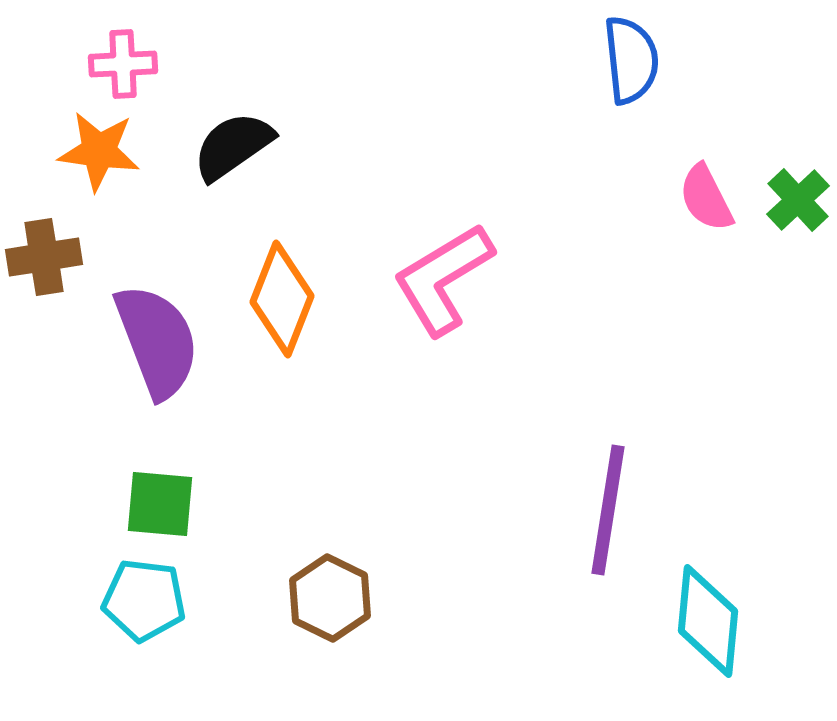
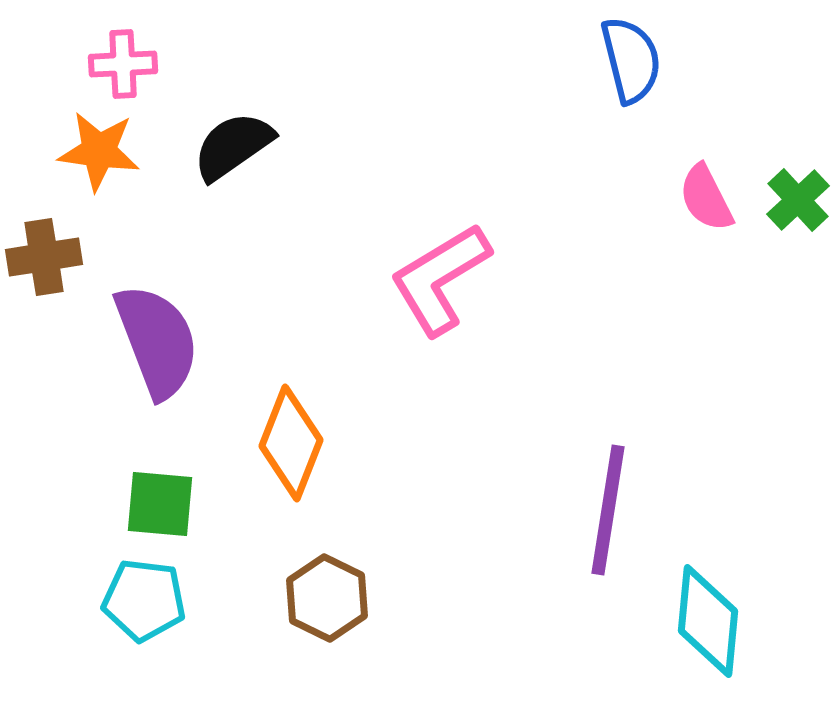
blue semicircle: rotated 8 degrees counterclockwise
pink L-shape: moved 3 px left
orange diamond: moved 9 px right, 144 px down
brown hexagon: moved 3 px left
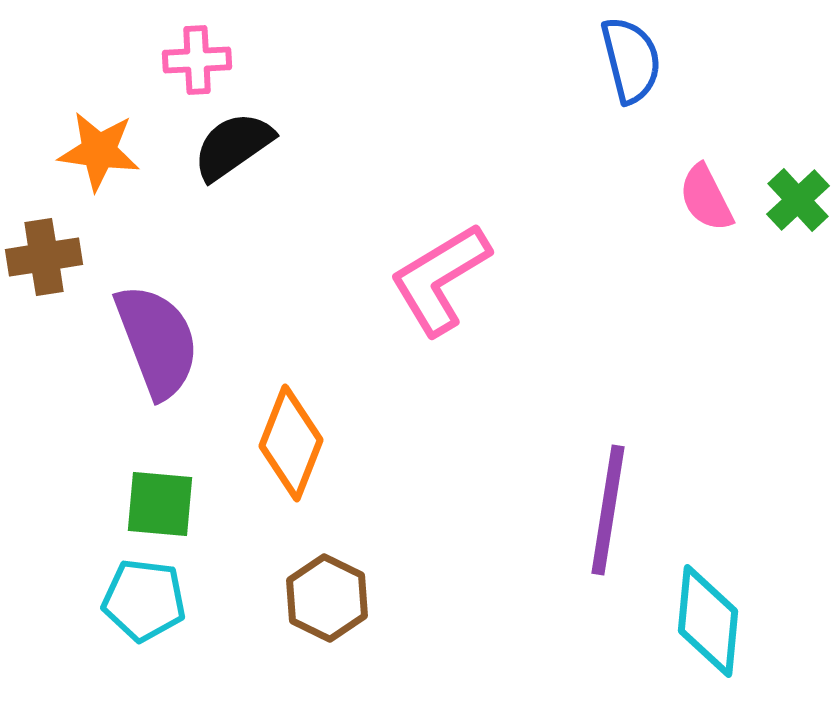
pink cross: moved 74 px right, 4 px up
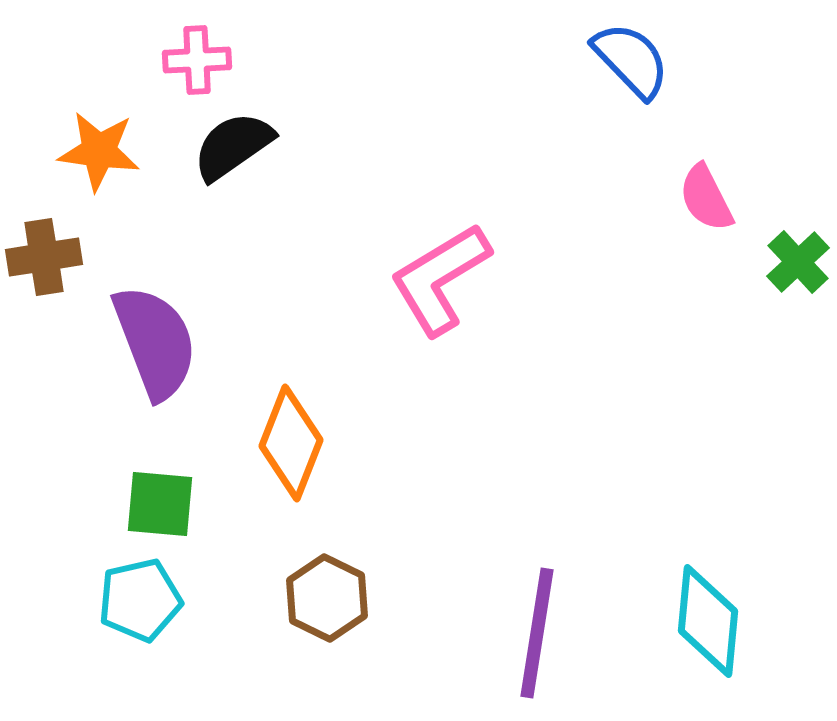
blue semicircle: rotated 30 degrees counterclockwise
green cross: moved 62 px down
purple semicircle: moved 2 px left, 1 px down
purple line: moved 71 px left, 123 px down
cyan pentagon: moved 4 px left; rotated 20 degrees counterclockwise
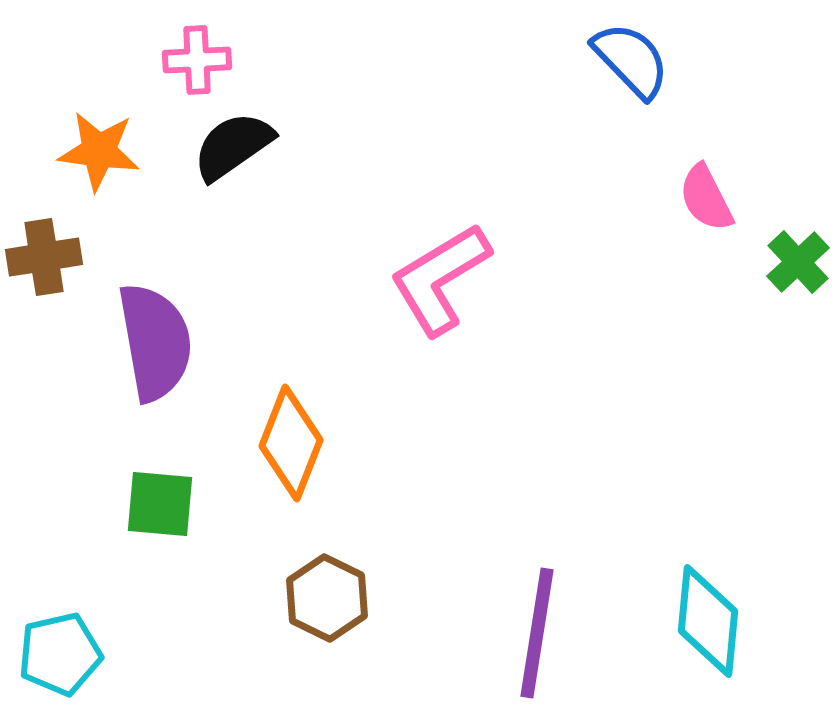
purple semicircle: rotated 11 degrees clockwise
cyan pentagon: moved 80 px left, 54 px down
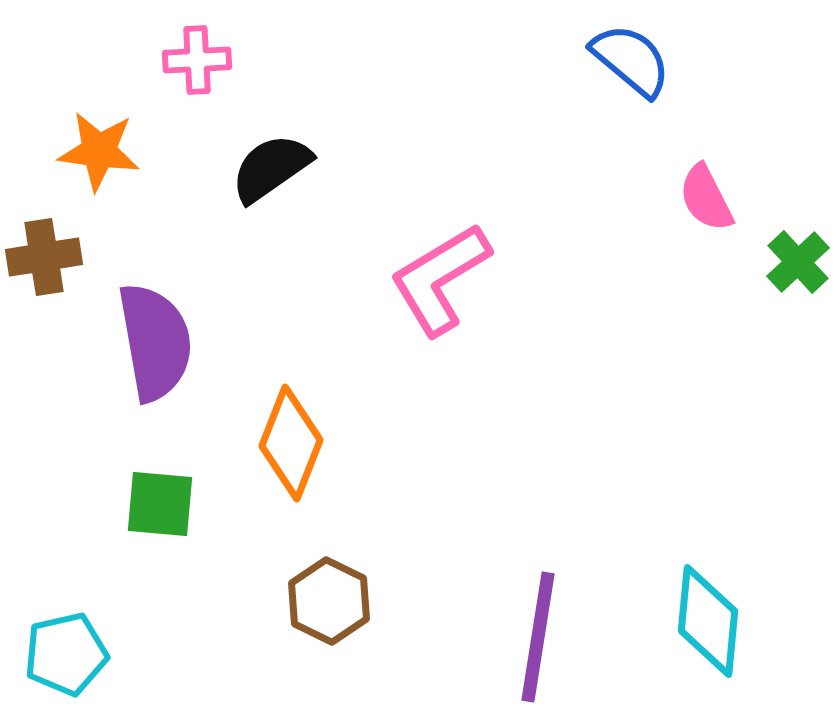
blue semicircle: rotated 6 degrees counterclockwise
black semicircle: moved 38 px right, 22 px down
brown hexagon: moved 2 px right, 3 px down
purple line: moved 1 px right, 4 px down
cyan pentagon: moved 6 px right
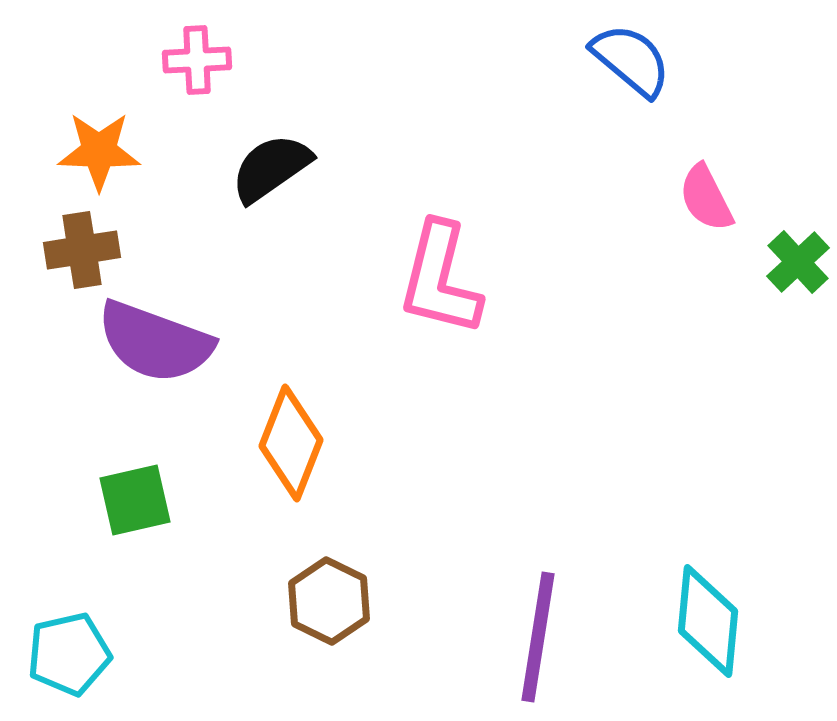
orange star: rotated 6 degrees counterclockwise
brown cross: moved 38 px right, 7 px up
pink L-shape: rotated 45 degrees counterclockwise
purple semicircle: rotated 120 degrees clockwise
green square: moved 25 px left, 4 px up; rotated 18 degrees counterclockwise
cyan pentagon: moved 3 px right
